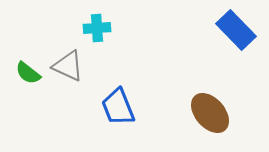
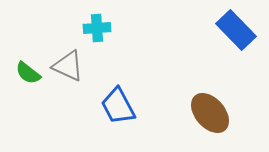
blue trapezoid: moved 1 px up; rotated 6 degrees counterclockwise
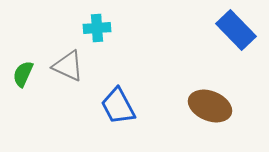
green semicircle: moved 5 px left, 1 px down; rotated 76 degrees clockwise
brown ellipse: moved 7 px up; rotated 27 degrees counterclockwise
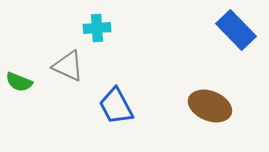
green semicircle: moved 4 px left, 8 px down; rotated 92 degrees counterclockwise
blue trapezoid: moved 2 px left
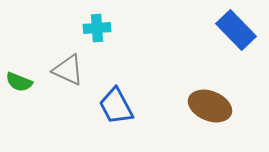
gray triangle: moved 4 px down
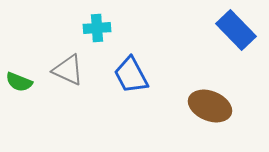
blue trapezoid: moved 15 px right, 31 px up
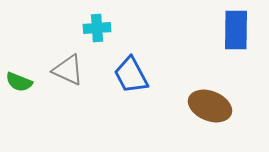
blue rectangle: rotated 45 degrees clockwise
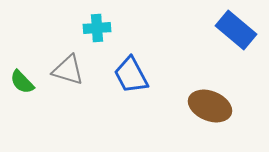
blue rectangle: rotated 51 degrees counterclockwise
gray triangle: rotated 8 degrees counterclockwise
green semicircle: moved 3 px right; rotated 24 degrees clockwise
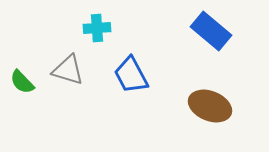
blue rectangle: moved 25 px left, 1 px down
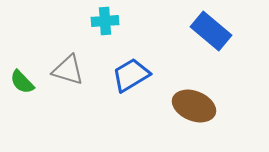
cyan cross: moved 8 px right, 7 px up
blue trapezoid: rotated 87 degrees clockwise
brown ellipse: moved 16 px left
